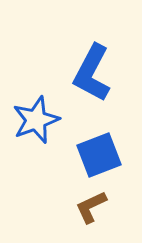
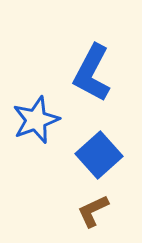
blue square: rotated 21 degrees counterclockwise
brown L-shape: moved 2 px right, 4 px down
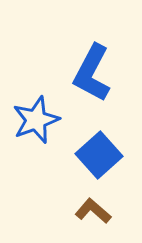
brown L-shape: rotated 66 degrees clockwise
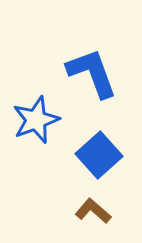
blue L-shape: rotated 132 degrees clockwise
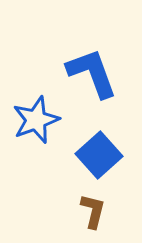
brown L-shape: rotated 63 degrees clockwise
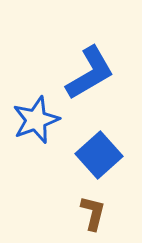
blue L-shape: moved 2 px left; rotated 80 degrees clockwise
brown L-shape: moved 2 px down
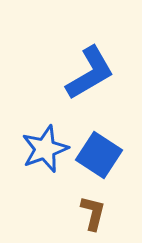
blue star: moved 9 px right, 29 px down
blue square: rotated 15 degrees counterclockwise
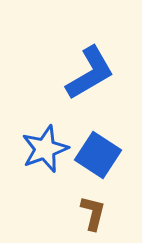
blue square: moved 1 px left
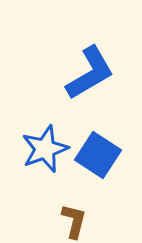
brown L-shape: moved 19 px left, 8 px down
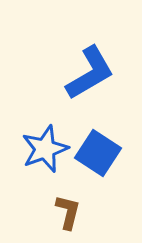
blue square: moved 2 px up
brown L-shape: moved 6 px left, 9 px up
